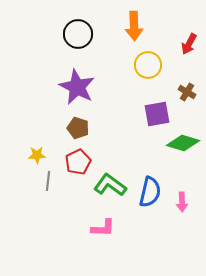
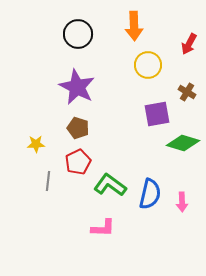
yellow star: moved 1 px left, 11 px up
blue semicircle: moved 2 px down
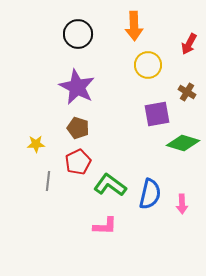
pink arrow: moved 2 px down
pink L-shape: moved 2 px right, 2 px up
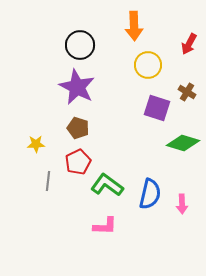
black circle: moved 2 px right, 11 px down
purple square: moved 6 px up; rotated 28 degrees clockwise
green L-shape: moved 3 px left
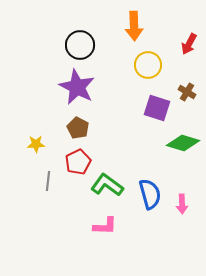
brown pentagon: rotated 10 degrees clockwise
blue semicircle: rotated 28 degrees counterclockwise
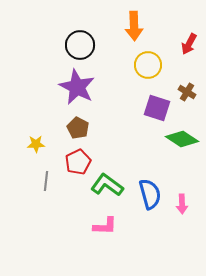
green diamond: moved 1 px left, 4 px up; rotated 16 degrees clockwise
gray line: moved 2 px left
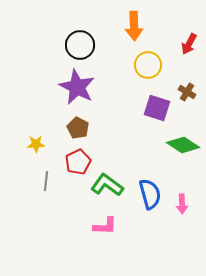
green diamond: moved 1 px right, 6 px down
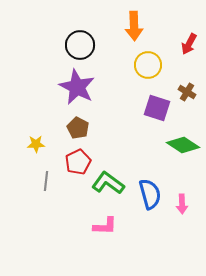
green L-shape: moved 1 px right, 2 px up
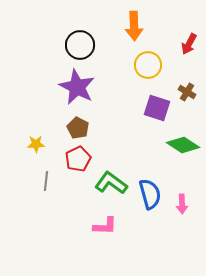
red pentagon: moved 3 px up
green L-shape: moved 3 px right
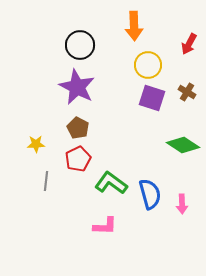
purple square: moved 5 px left, 10 px up
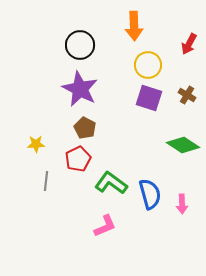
purple star: moved 3 px right, 2 px down
brown cross: moved 3 px down
purple square: moved 3 px left
brown pentagon: moved 7 px right
pink L-shape: rotated 25 degrees counterclockwise
